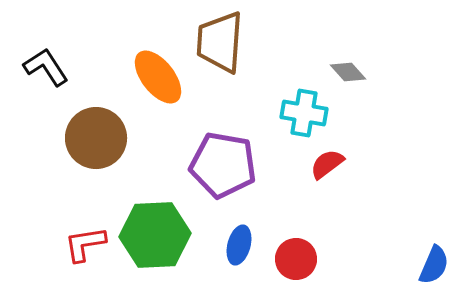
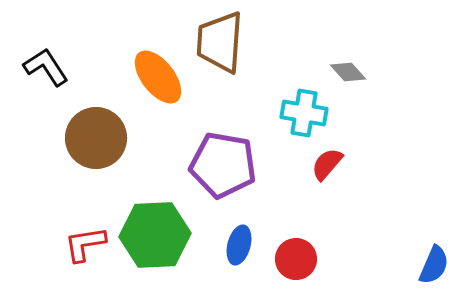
red semicircle: rotated 12 degrees counterclockwise
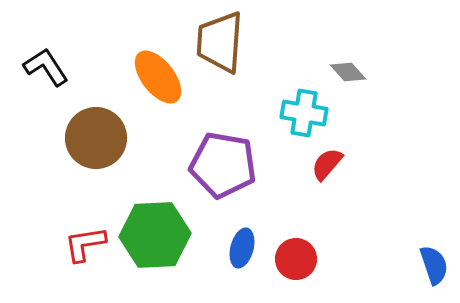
blue ellipse: moved 3 px right, 3 px down
blue semicircle: rotated 42 degrees counterclockwise
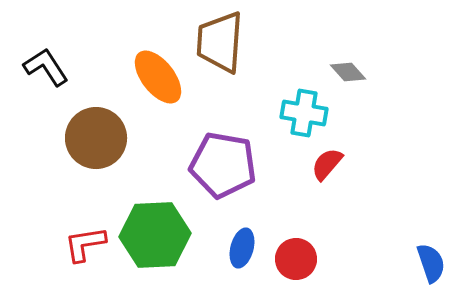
blue semicircle: moved 3 px left, 2 px up
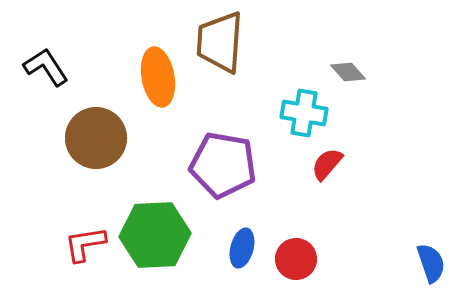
orange ellipse: rotated 28 degrees clockwise
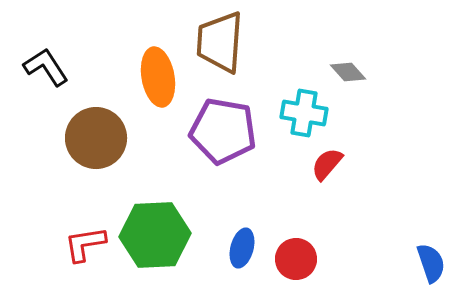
purple pentagon: moved 34 px up
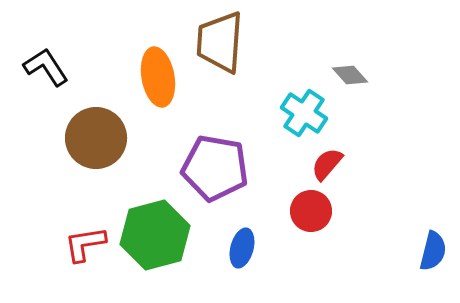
gray diamond: moved 2 px right, 3 px down
cyan cross: rotated 24 degrees clockwise
purple pentagon: moved 8 px left, 37 px down
green hexagon: rotated 12 degrees counterclockwise
red circle: moved 15 px right, 48 px up
blue semicircle: moved 2 px right, 12 px up; rotated 33 degrees clockwise
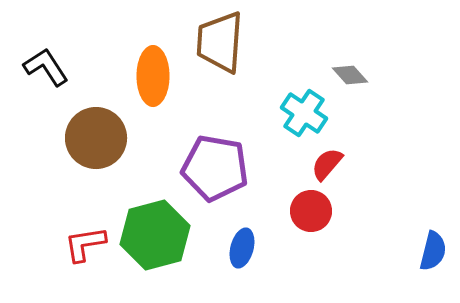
orange ellipse: moved 5 px left, 1 px up; rotated 10 degrees clockwise
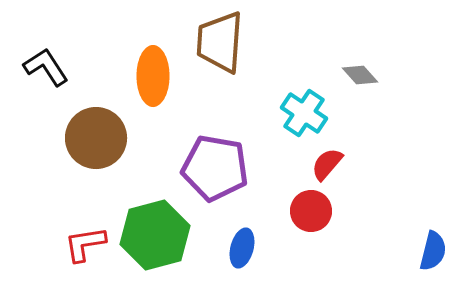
gray diamond: moved 10 px right
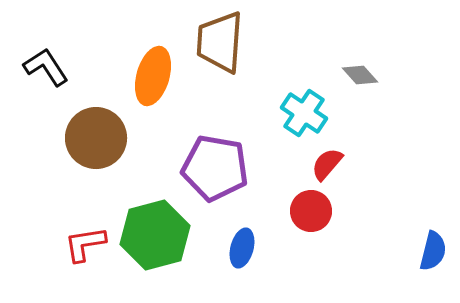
orange ellipse: rotated 16 degrees clockwise
